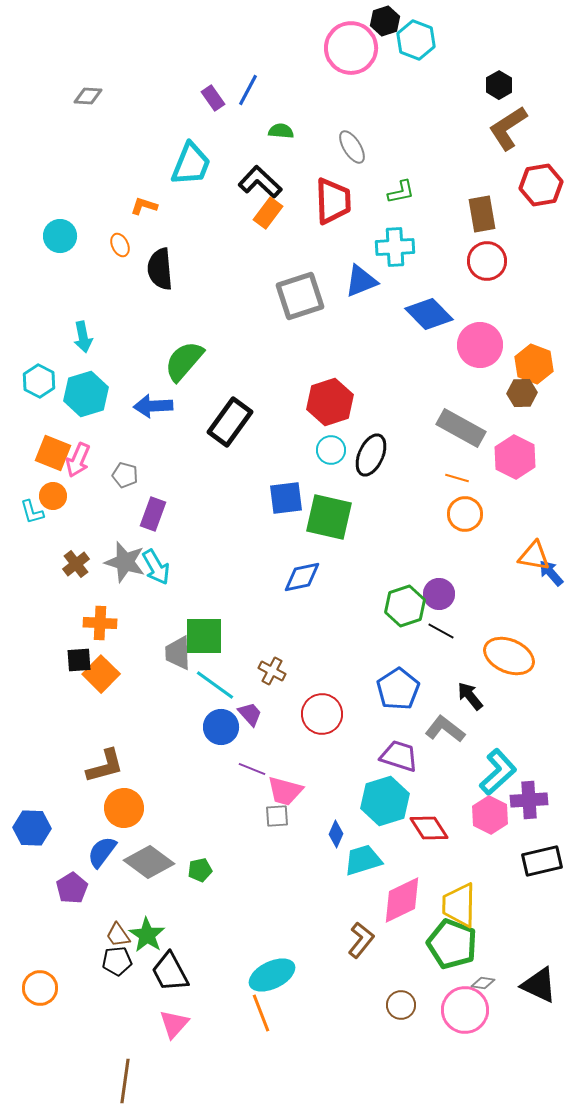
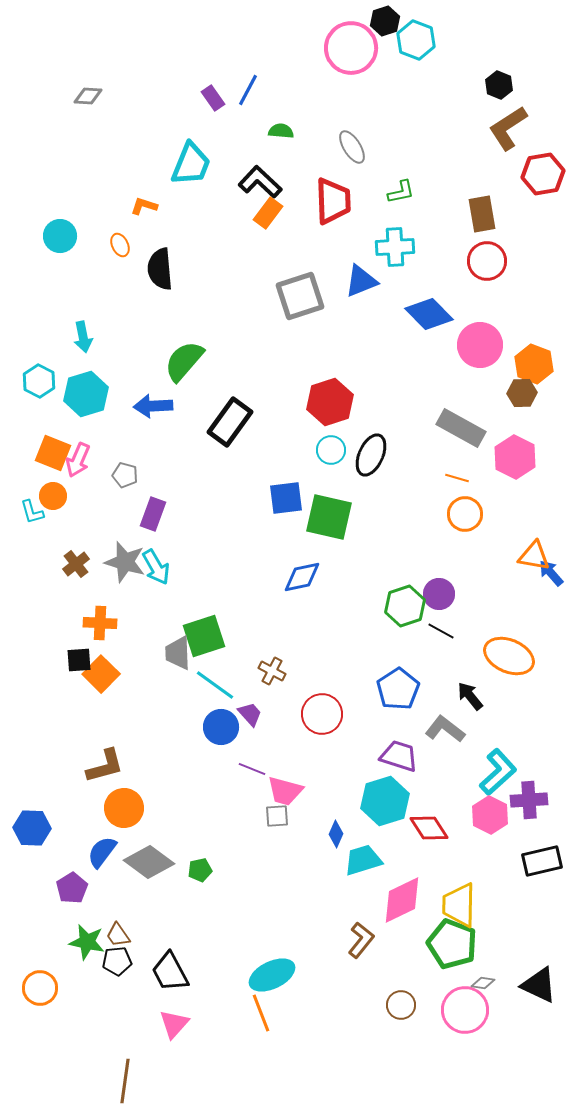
black hexagon at (499, 85): rotated 8 degrees counterclockwise
red hexagon at (541, 185): moved 2 px right, 11 px up
green square at (204, 636): rotated 18 degrees counterclockwise
green star at (147, 935): moved 60 px left, 7 px down; rotated 21 degrees counterclockwise
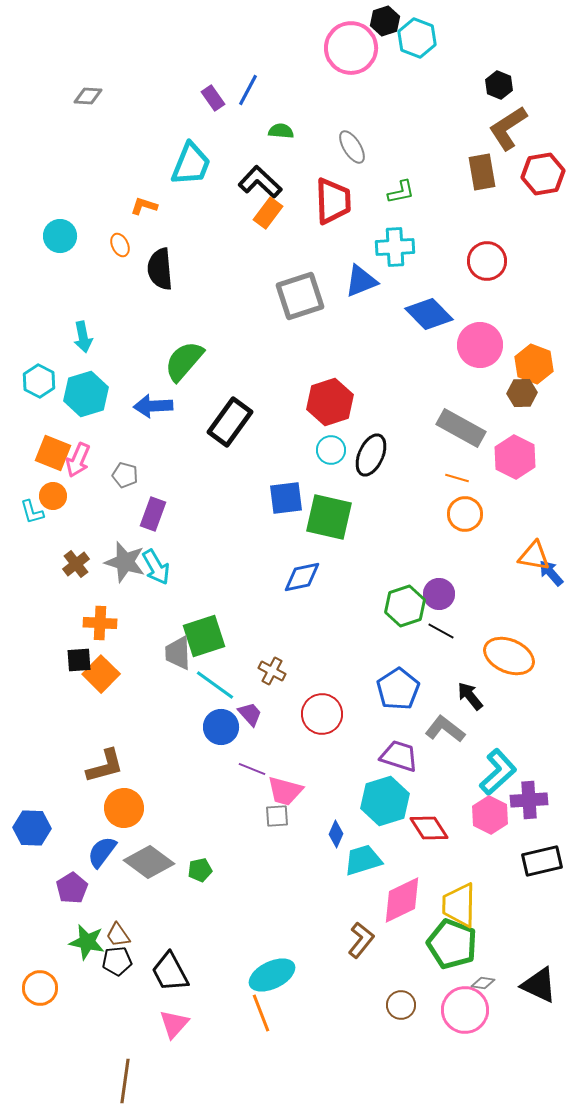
cyan hexagon at (416, 40): moved 1 px right, 2 px up
brown rectangle at (482, 214): moved 42 px up
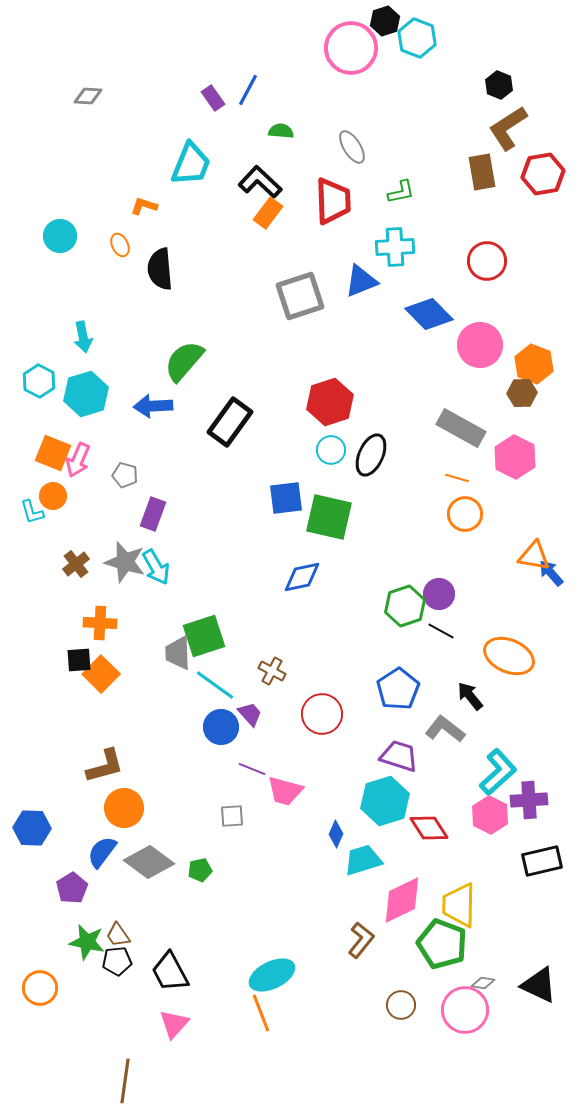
gray square at (277, 816): moved 45 px left
green pentagon at (452, 944): moved 10 px left
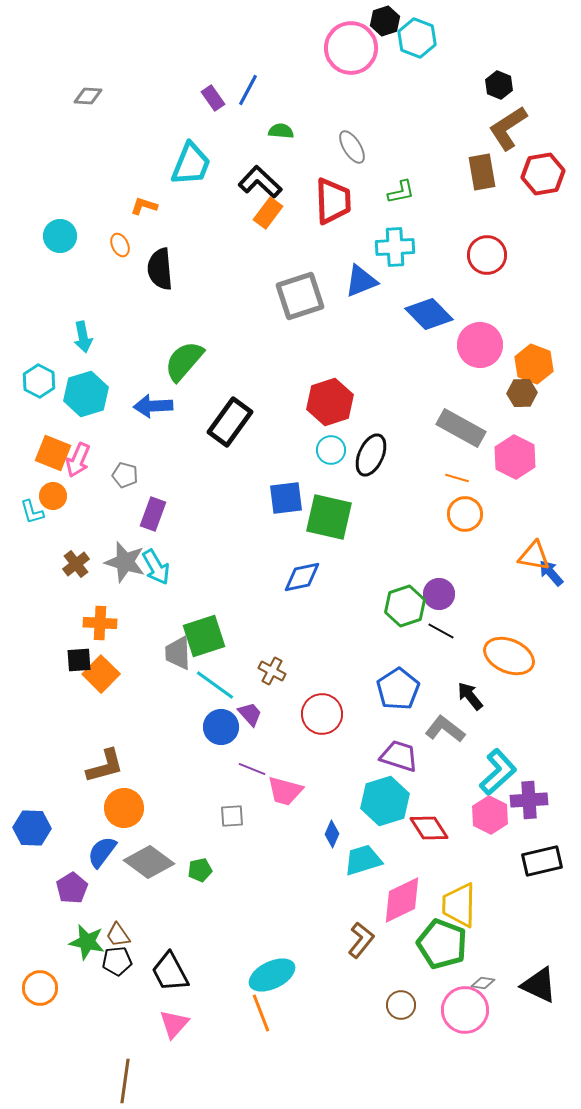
red circle at (487, 261): moved 6 px up
blue diamond at (336, 834): moved 4 px left
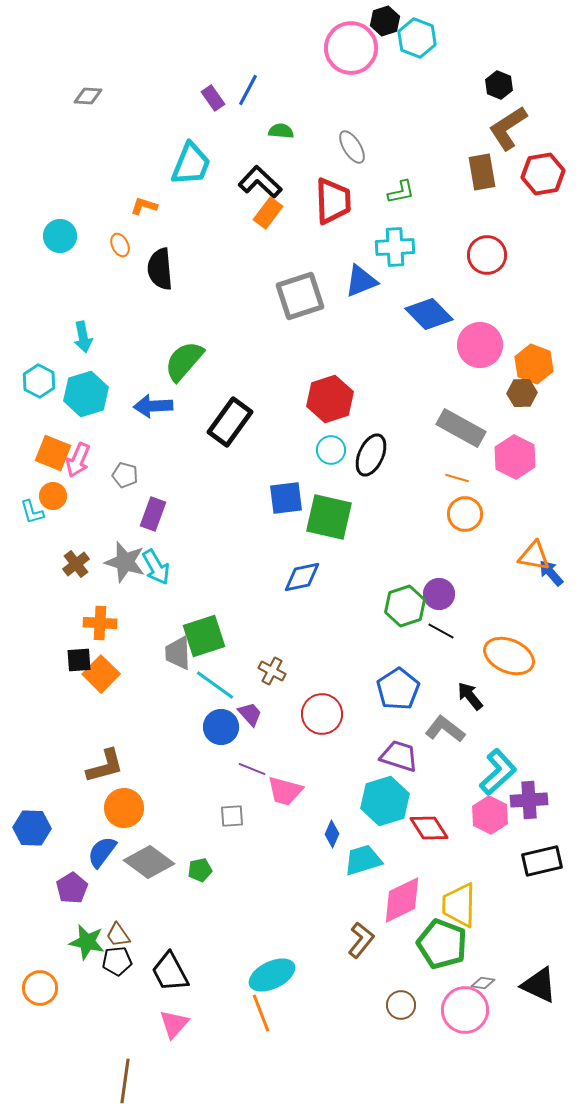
red hexagon at (330, 402): moved 3 px up
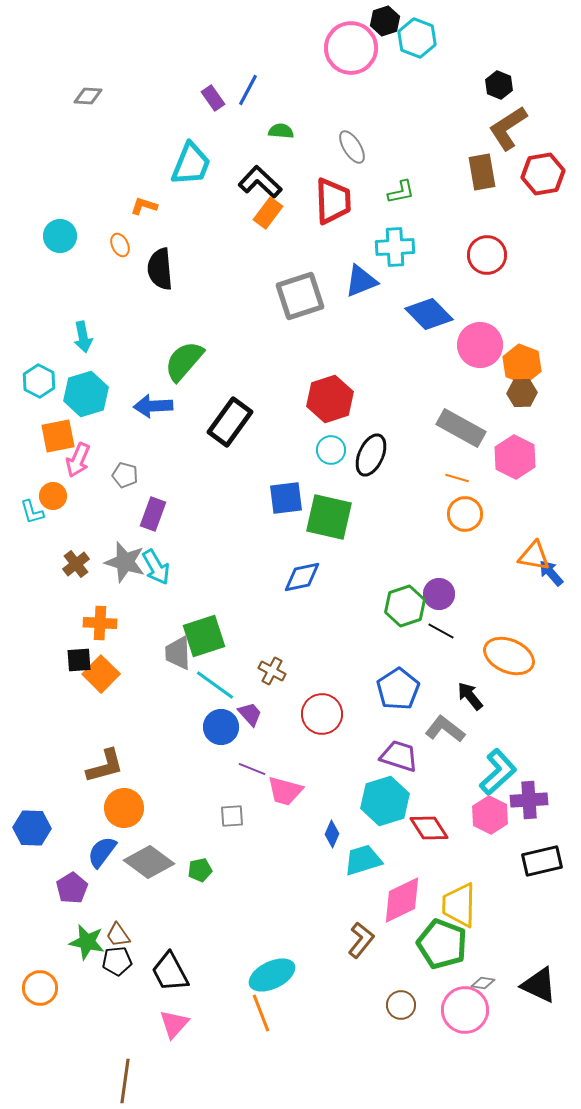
orange hexagon at (534, 364): moved 12 px left
orange square at (53, 453): moved 5 px right, 17 px up; rotated 33 degrees counterclockwise
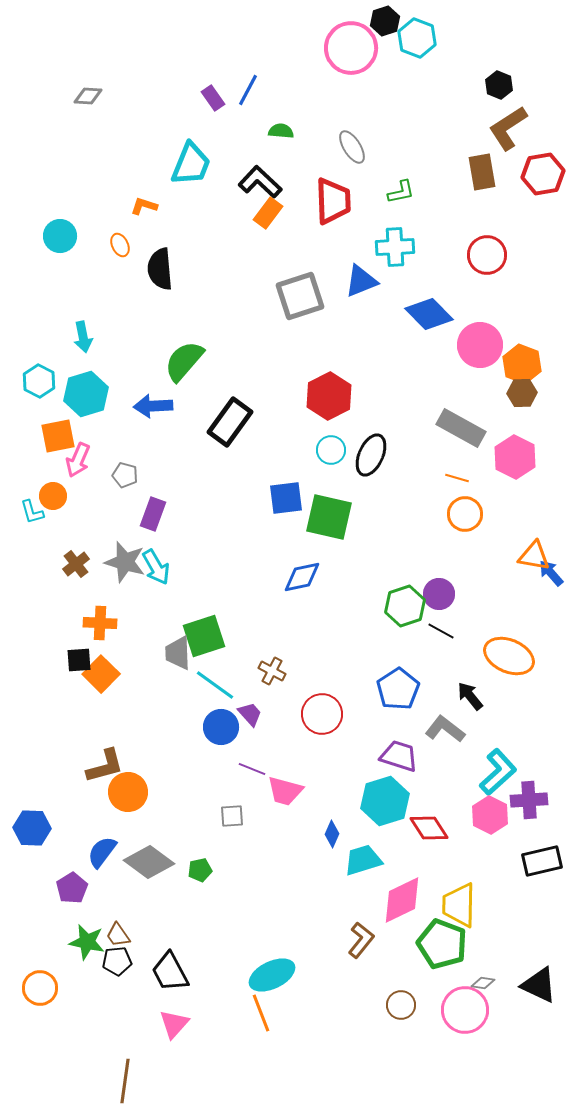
red hexagon at (330, 399): moved 1 px left, 3 px up; rotated 9 degrees counterclockwise
orange circle at (124, 808): moved 4 px right, 16 px up
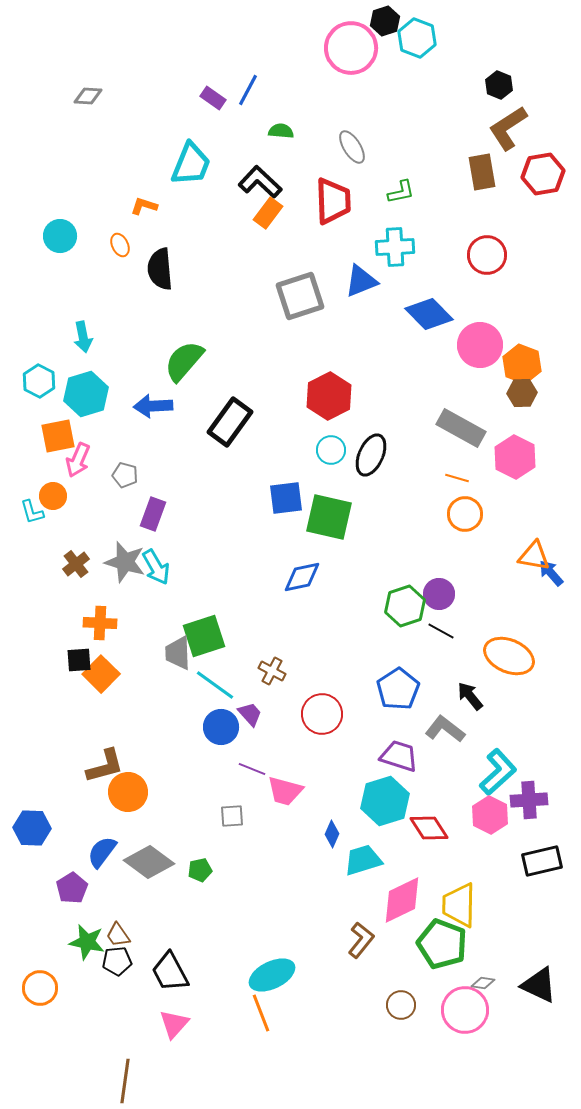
purple rectangle at (213, 98): rotated 20 degrees counterclockwise
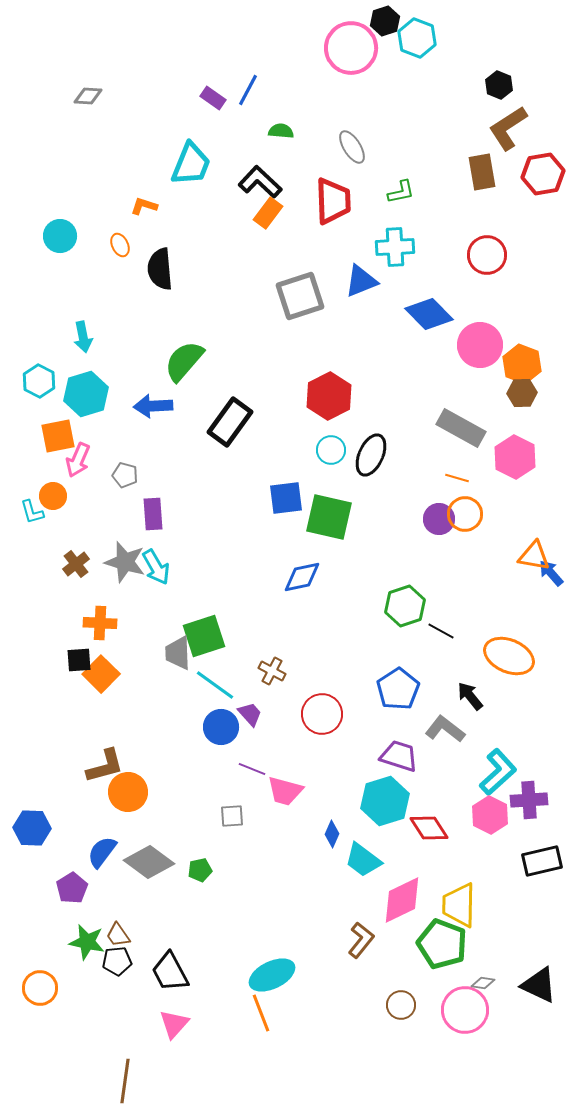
purple rectangle at (153, 514): rotated 24 degrees counterclockwise
purple circle at (439, 594): moved 75 px up
cyan trapezoid at (363, 860): rotated 126 degrees counterclockwise
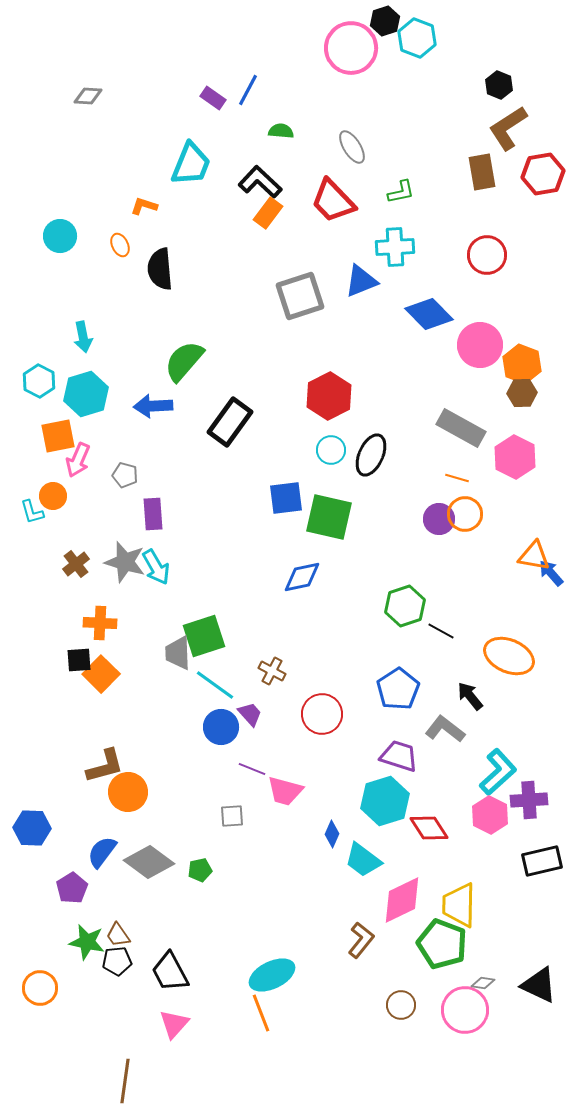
red trapezoid at (333, 201): rotated 138 degrees clockwise
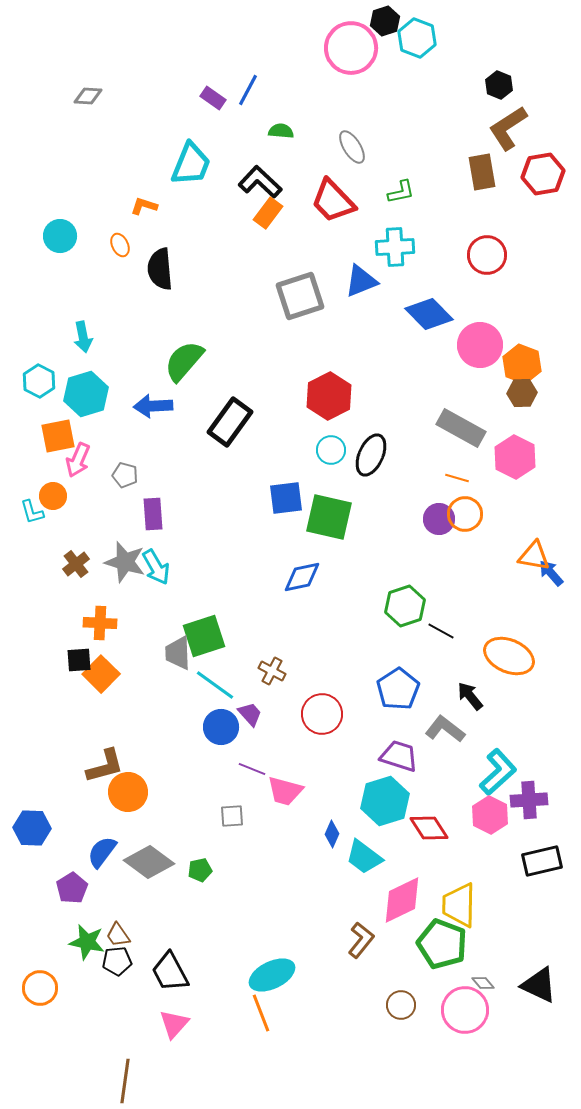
cyan trapezoid at (363, 860): moved 1 px right, 3 px up
gray diamond at (483, 983): rotated 40 degrees clockwise
